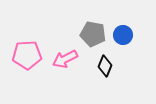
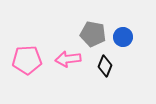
blue circle: moved 2 px down
pink pentagon: moved 5 px down
pink arrow: moved 3 px right; rotated 20 degrees clockwise
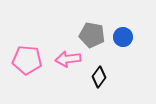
gray pentagon: moved 1 px left, 1 px down
pink pentagon: rotated 8 degrees clockwise
black diamond: moved 6 px left, 11 px down; rotated 15 degrees clockwise
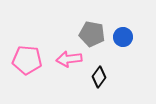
gray pentagon: moved 1 px up
pink arrow: moved 1 px right
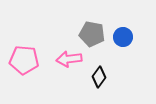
pink pentagon: moved 3 px left
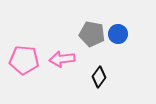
blue circle: moved 5 px left, 3 px up
pink arrow: moved 7 px left
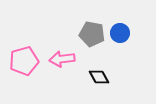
blue circle: moved 2 px right, 1 px up
pink pentagon: moved 1 px down; rotated 20 degrees counterclockwise
black diamond: rotated 65 degrees counterclockwise
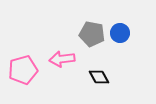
pink pentagon: moved 1 px left, 9 px down
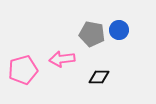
blue circle: moved 1 px left, 3 px up
black diamond: rotated 60 degrees counterclockwise
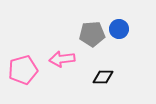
blue circle: moved 1 px up
gray pentagon: rotated 15 degrees counterclockwise
black diamond: moved 4 px right
